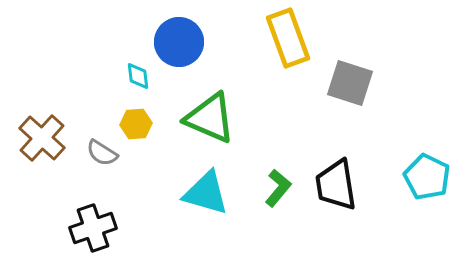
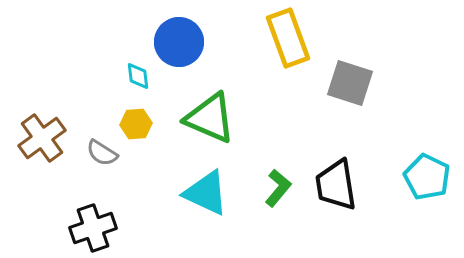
brown cross: rotated 12 degrees clockwise
cyan triangle: rotated 9 degrees clockwise
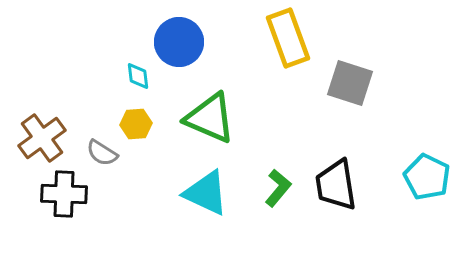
black cross: moved 29 px left, 34 px up; rotated 21 degrees clockwise
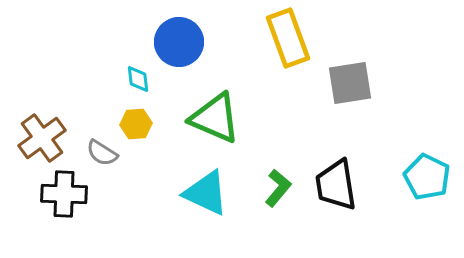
cyan diamond: moved 3 px down
gray square: rotated 27 degrees counterclockwise
green triangle: moved 5 px right
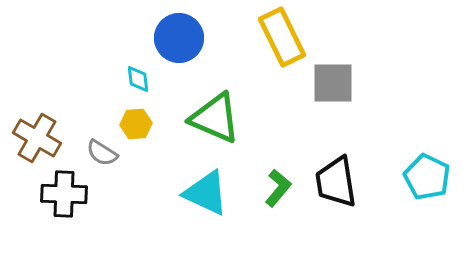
yellow rectangle: moved 6 px left, 1 px up; rotated 6 degrees counterclockwise
blue circle: moved 4 px up
gray square: moved 17 px left; rotated 9 degrees clockwise
brown cross: moved 5 px left; rotated 24 degrees counterclockwise
black trapezoid: moved 3 px up
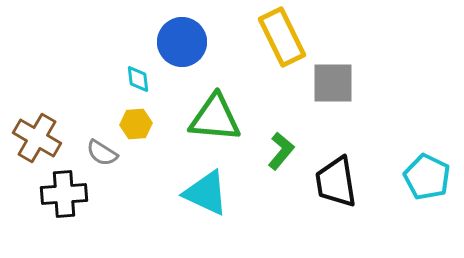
blue circle: moved 3 px right, 4 px down
green triangle: rotated 18 degrees counterclockwise
green L-shape: moved 3 px right, 37 px up
black cross: rotated 6 degrees counterclockwise
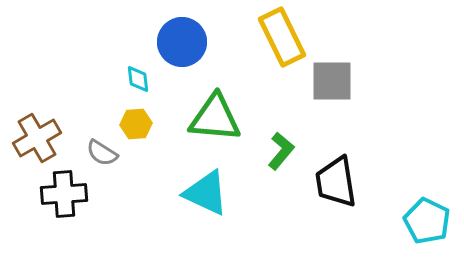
gray square: moved 1 px left, 2 px up
brown cross: rotated 30 degrees clockwise
cyan pentagon: moved 44 px down
